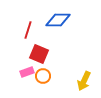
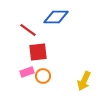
blue diamond: moved 2 px left, 3 px up
red line: rotated 72 degrees counterclockwise
red square: moved 1 px left, 2 px up; rotated 30 degrees counterclockwise
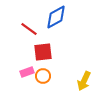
blue diamond: rotated 30 degrees counterclockwise
red line: moved 1 px right, 1 px up
red square: moved 5 px right
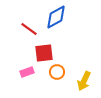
red square: moved 1 px right, 1 px down
orange circle: moved 14 px right, 4 px up
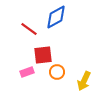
red square: moved 1 px left, 2 px down
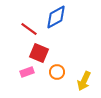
red square: moved 4 px left, 2 px up; rotated 30 degrees clockwise
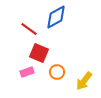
yellow arrow: rotated 12 degrees clockwise
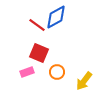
red line: moved 8 px right, 4 px up
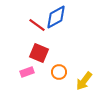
orange circle: moved 2 px right
